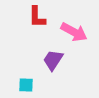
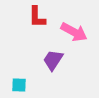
cyan square: moved 7 px left
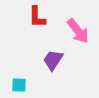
pink arrow: moved 4 px right, 1 px up; rotated 24 degrees clockwise
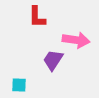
pink arrow: moved 2 px left, 9 px down; rotated 44 degrees counterclockwise
